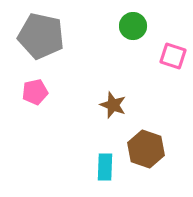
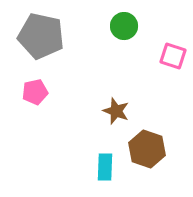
green circle: moved 9 px left
brown star: moved 3 px right, 6 px down
brown hexagon: moved 1 px right
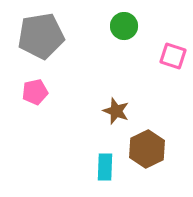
gray pentagon: rotated 21 degrees counterclockwise
brown hexagon: rotated 15 degrees clockwise
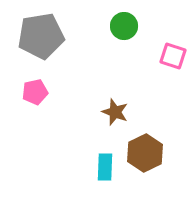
brown star: moved 1 px left, 1 px down
brown hexagon: moved 2 px left, 4 px down
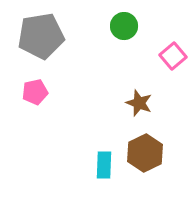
pink square: rotated 32 degrees clockwise
brown star: moved 24 px right, 9 px up
cyan rectangle: moved 1 px left, 2 px up
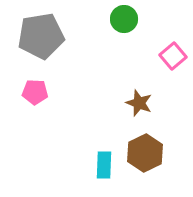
green circle: moved 7 px up
pink pentagon: rotated 15 degrees clockwise
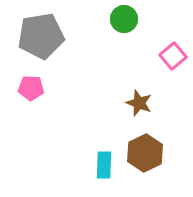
pink pentagon: moved 4 px left, 4 px up
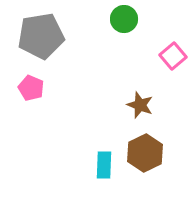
pink pentagon: rotated 20 degrees clockwise
brown star: moved 1 px right, 2 px down
